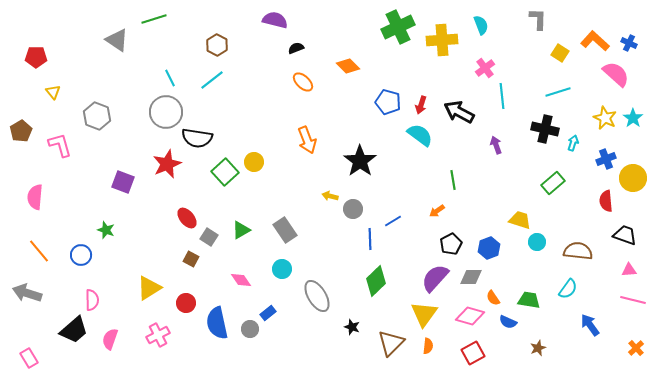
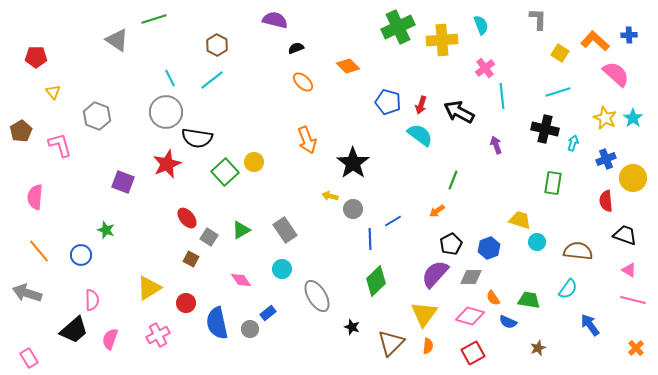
blue cross at (629, 43): moved 8 px up; rotated 28 degrees counterclockwise
black star at (360, 161): moved 7 px left, 2 px down
green line at (453, 180): rotated 30 degrees clockwise
green rectangle at (553, 183): rotated 40 degrees counterclockwise
pink triangle at (629, 270): rotated 35 degrees clockwise
purple semicircle at (435, 278): moved 4 px up
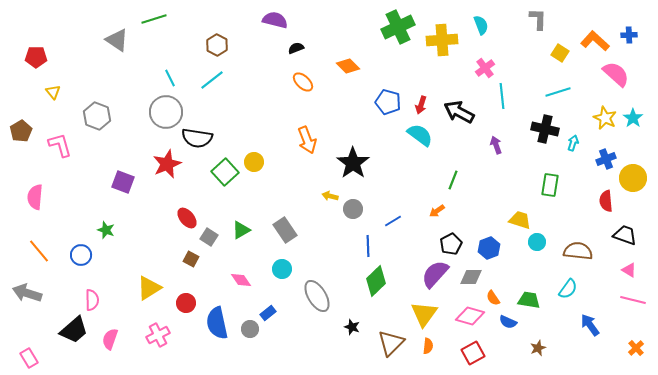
green rectangle at (553, 183): moved 3 px left, 2 px down
blue line at (370, 239): moved 2 px left, 7 px down
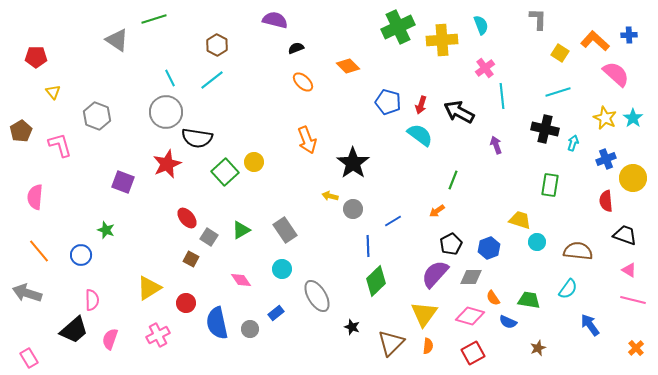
blue rectangle at (268, 313): moved 8 px right
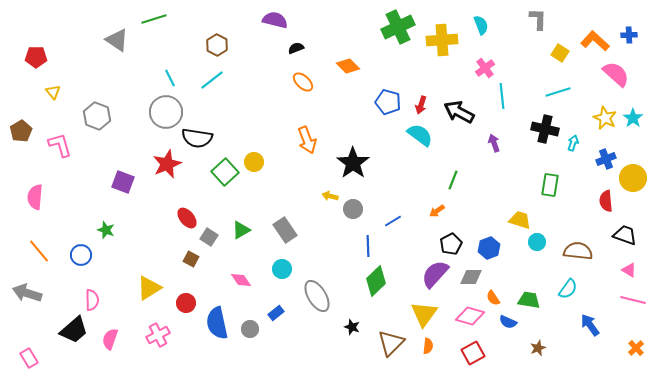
purple arrow at (496, 145): moved 2 px left, 2 px up
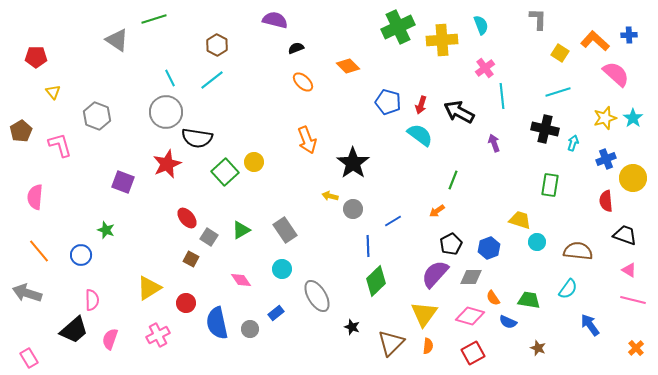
yellow star at (605, 118): rotated 30 degrees clockwise
brown star at (538, 348): rotated 28 degrees counterclockwise
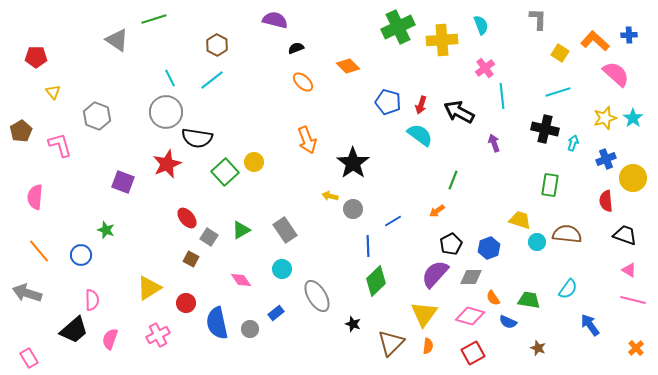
brown semicircle at (578, 251): moved 11 px left, 17 px up
black star at (352, 327): moved 1 px right, 3 px up
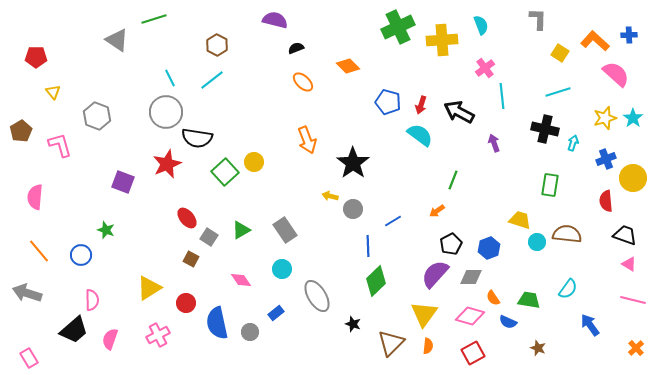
pink triangle at (629, 270): moved 6 px up
gray circle at (250, 329): moved 3 px down
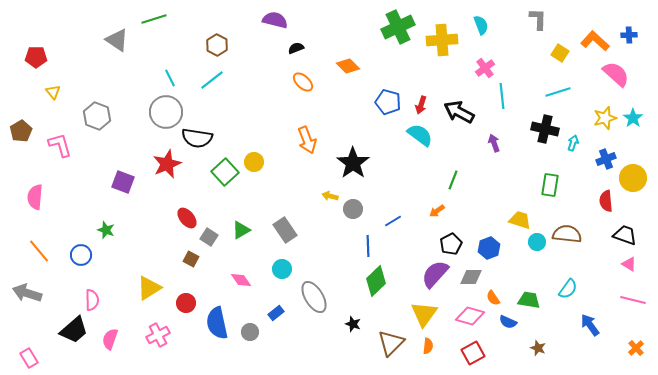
gray ellipse at (317, 296): moved 3 px left, 1 px down
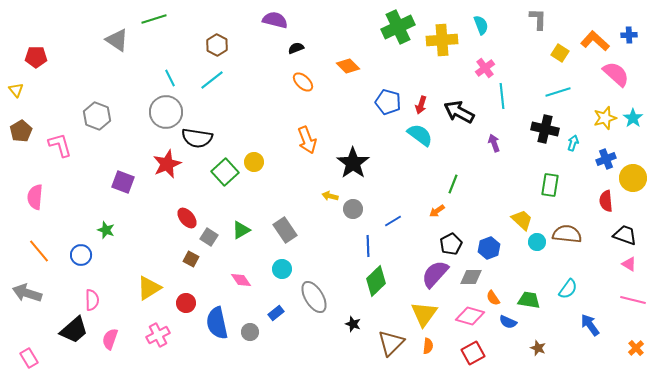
yellow triangle at (53, 92): moved 37 px left, 2 px up
green line at (453, 180): moved 4 px down
yellow trapezoid at (520, 220): moved 2 px right; rotated 25 degrees clockwise
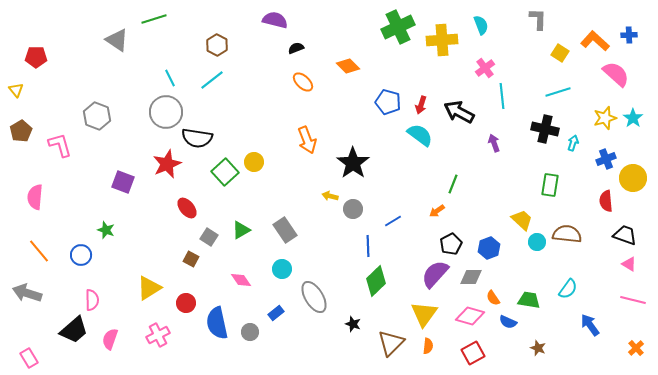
red ellipse at (187, 218): moved 10 px up
